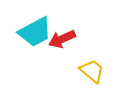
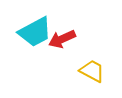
yellow trapezoid: rotated 12 degrees counterclockwise
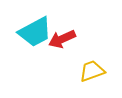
yellow trapezoid: rotated 48 degrees counterclockwise
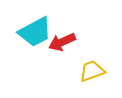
red arrow: moved 3 px down
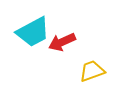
cyan trapezoid: moved 2 px left
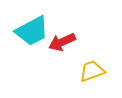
cyan trapezoid: moved 1 px left, 1 px up
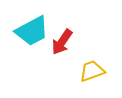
red arrow: rotated 32 degrees counterclockwise
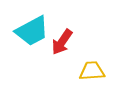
yellow trapezoid: rotated 16 degrees clockwise
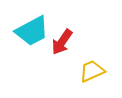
yellow trapezoid: rotated 20 degrees counterclockwise
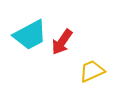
cyan trapezoid: moved 2 px left, 4 px down
